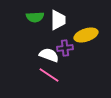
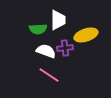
green semicircle: moved 3 px right, 12 px down
white semicircle: moved 3 px left, 4 px up
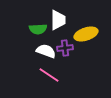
yellow ellipse: moved 1 px up
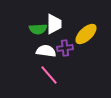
white trapezoid: moved 4 px left, 4 px down
yellow ellipse: rotated 25 degrees counterclockwise
white semicircle: rotated 12 degrees counterclockwise
pink line: rotated 15 degrees clockwise
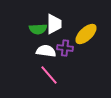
purple cross: rotated 14 degrees clockwise
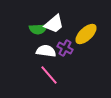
white trapezoid: rotated 50 degrees clockwise
purple cross: rotated 21 degrees clockwise
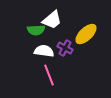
white trapezoid: moved 2 px left, 4 px up
green semicircle: moved 2 px left, 1 px down
white semicircle: moved 2 px left
pink line: rotated 20 degrees clockwise
